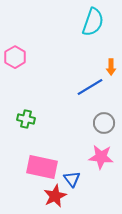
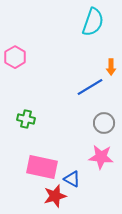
blue triangle: rotated 24 degrees counterclockwise
red star: rotated 10 degrees clockwise
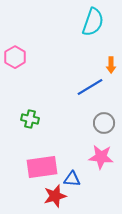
orange arrow: moved 2 px up
green cross: moved 4 px right
pink rectangle: rotated 20 degrees counterclockwise
blue triangle: rotated 24 degrees counterclockwise
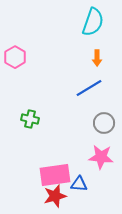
orange arrow: moved 14 px left, 7 px up
blue line: moved 1 px left, 1 px down
pink rectangle: moved 13 px right, 8 px down
blue triangle: moved 7 px right, 5 px down
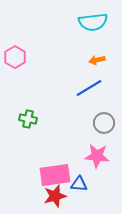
cyan semicircle: rotated 64 degrees clockwise
orange arrow: moved 2 px down; rotated 77 degrees clockwise
green cross: moved 2 px left
pink star: moved 4 px left, 1 px up
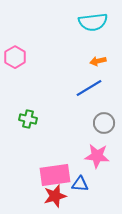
orange arrow: moved 1 px right, 1 px down
blue triangle: moved 1 px right
